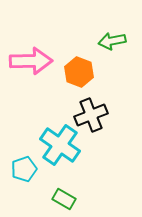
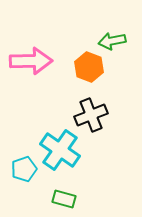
orange hexagon: moved 10 px right, 5 px up
cyan cross: moved 5 px down
green rectangle: rotated 15 degrees counterclockwise
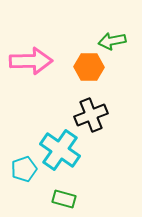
orange hexagon: rotated 20 degrees counterclockwise
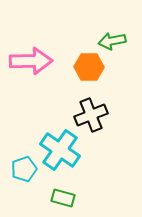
green rectangle: moved 1 px left, 1 px up
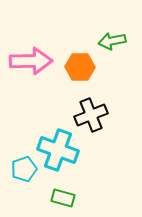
orange hexagon: moved 9 px left
cyan cross: moved 2 px left; rotated 15 degrees counterclockwise
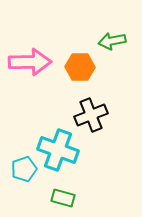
pink arrow: moved 1 px left, 1 px down
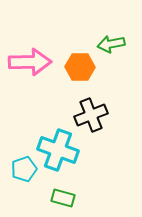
green arrow: moved 1 px left, 3 px down
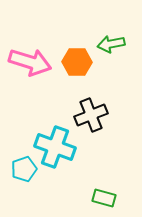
pink arrow: rotated 18 degrees clockwise
orange hexagon: moved 3 px left, 5 px up
cyan cross: moved 3 px left, 3 px up
green rectangle: moved 41 px right
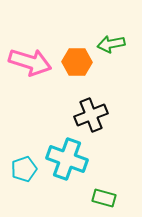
cyan cross: moved 12 px right, 12 px down
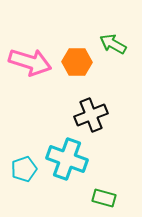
green arrow: moved 2 px right; rotated 40 degrees clockwise
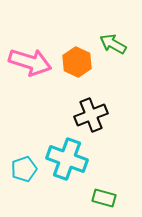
orange hexagon: rotated 24 degrees clockwise
